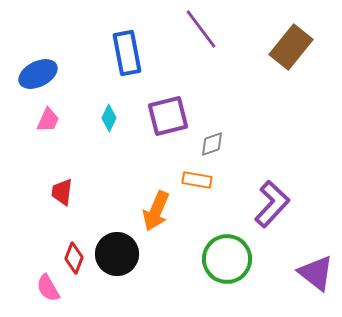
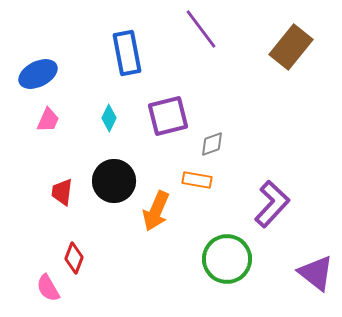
black circle: moved 3 px left, 73 px up
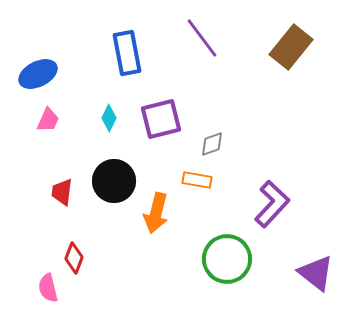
purple line: moved 1 px right, 9 px down
purple square: moved 7 px left, 3 px down
orange arrow: moved 2 px down; rotated 9 degrees counterclockwise
pink semicircle: rotated 16 degrees clockwise
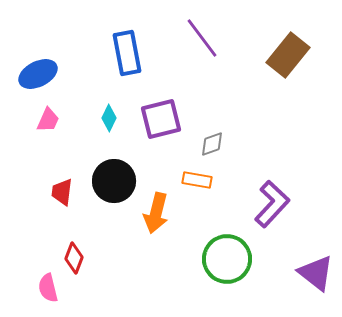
brown rectangle: moved 3 px left, 8 px down
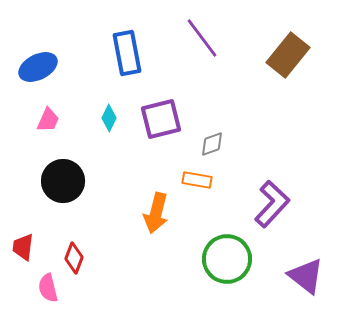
blue ellipse: moved 7 px up
black circle: moved 51 px left
red trapezoid: moved 39 px left, 55 px down
purple triangle: moved 10 px left, 3 px down
